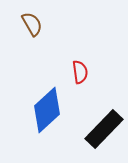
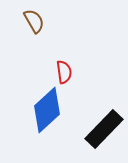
brown semicircle: moved 2 px right, 3 px up
red semicircle: moved 16 px left
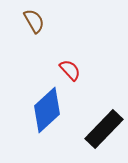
red semicircle: moved 6 px right, 2 px up; rotated 35 degrees counterclockwise
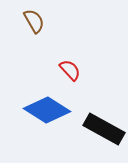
blue diamond: rotated 75 degrees clockwise
black rectangle: rotated 75 degrees clockwise
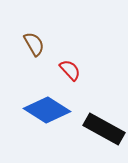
brown semicircle: moved 23 px down
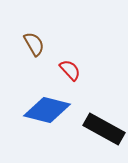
blue diamond: rotated 18 degrees counterclockwise
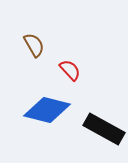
brown semicircle: moved 1 px down
